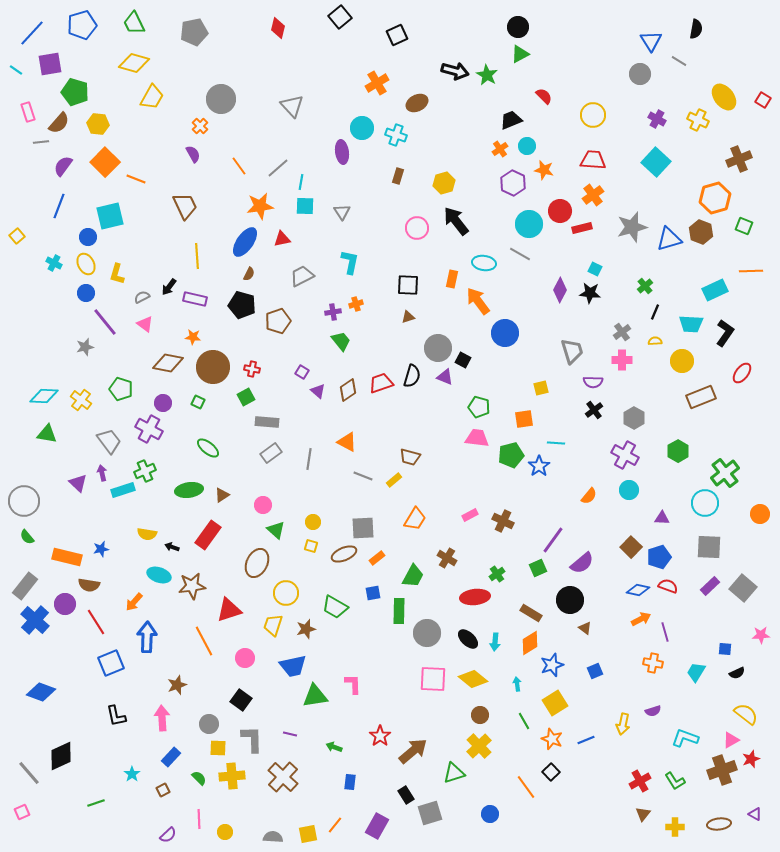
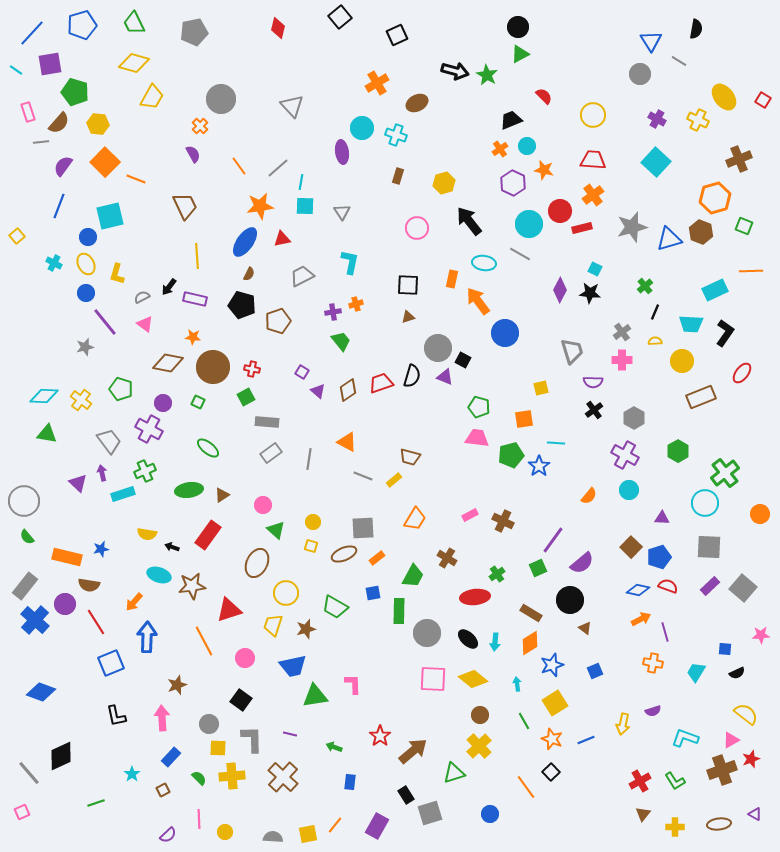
black arrow at (456, 221): moved 13 px right
cyan rectangle at (123, 490): moved 4 px down
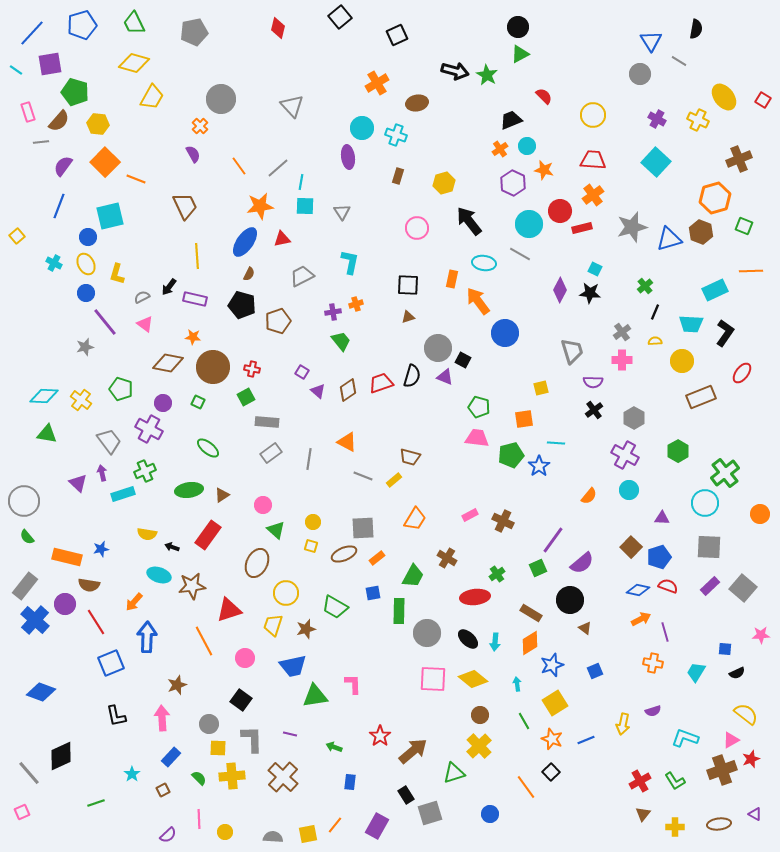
brown ellipse at (417, 103): rotated 15 degrees clockwise
brown semicircle at (59, 123): moved 2 px up
purple ellipse at (342, 152): moved 6 px right, 5 px down
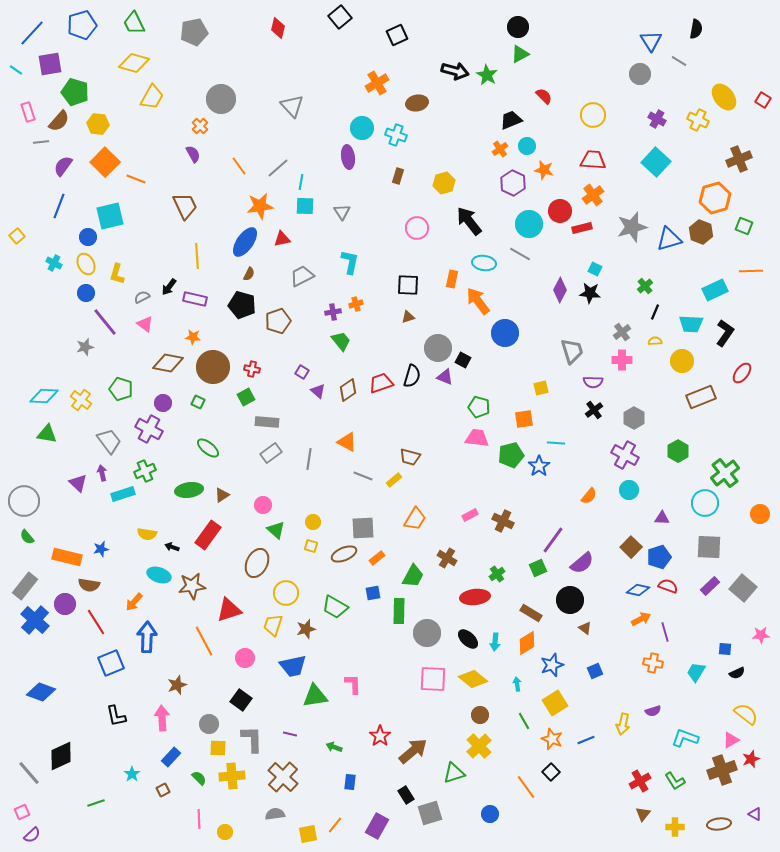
orange diamond at (530, 643): moved 3 px left
purple semicircle at (168, 835): moved 136 px left
gray semicircle at (273, 837): moved 2 px right, 23 px up; rotated 12 degrees counterclockwise
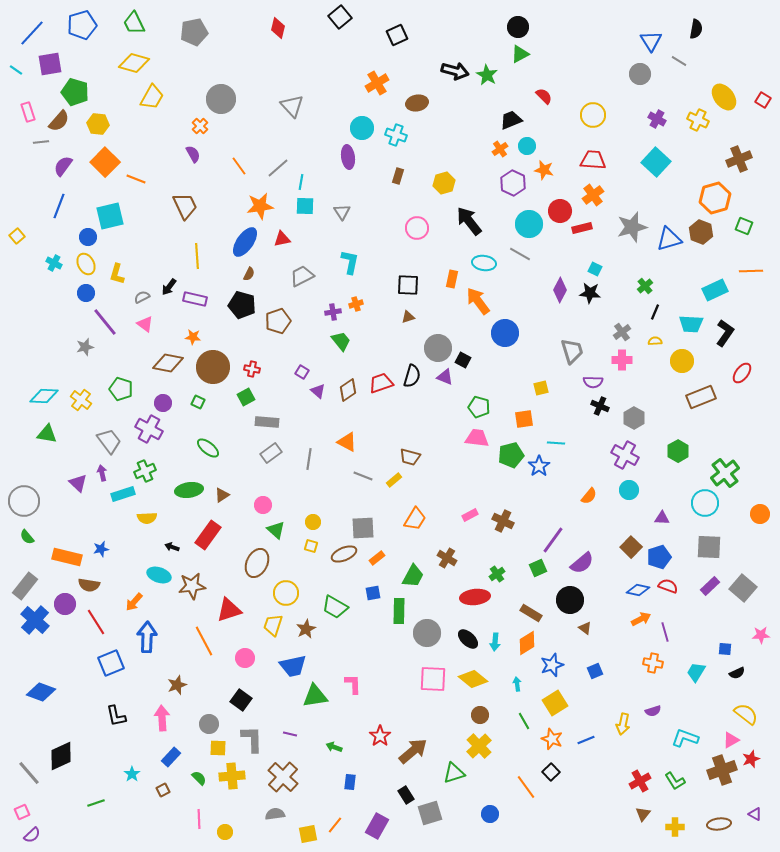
black cross at (594, 410): moved 6 px right, 4 px up; rotated 30 degrees counterclockwise
yellow semicircle at (147, 534): moved 16 px up; rotated 12 degrees counterclockwise
brown star at (306, 629): rotated 12 degrees counterclockwise
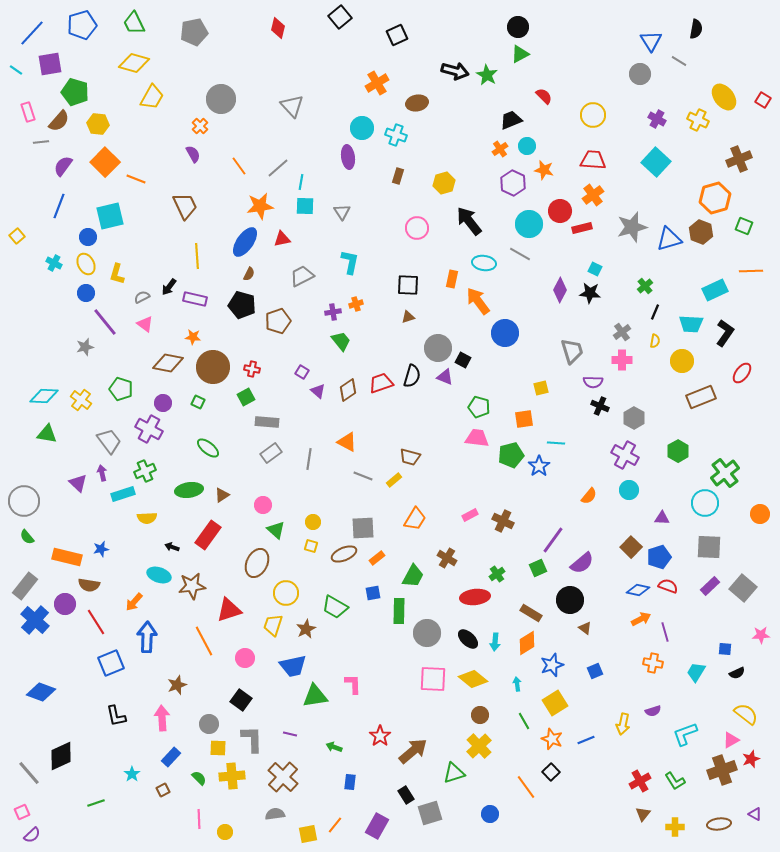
yellow semicircle at (655, 341): rotated 104 degrees clockwise
cyan L-shape at (685, 738): moved 4 px up; rotated 40 degrees counterclockwise
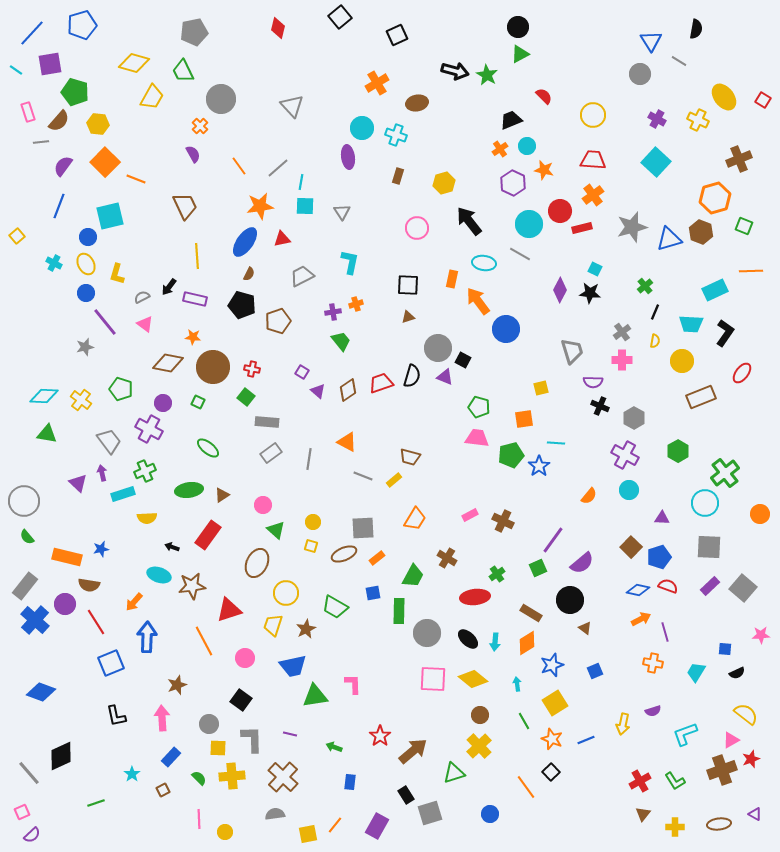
green trapezoid at (134, 23): moved 49 px right, 48 px down
blue circle at (505, 333): moved 1 px right, 4 px up
green square at (246, 397): rotated 24 degrees counterclockwise
